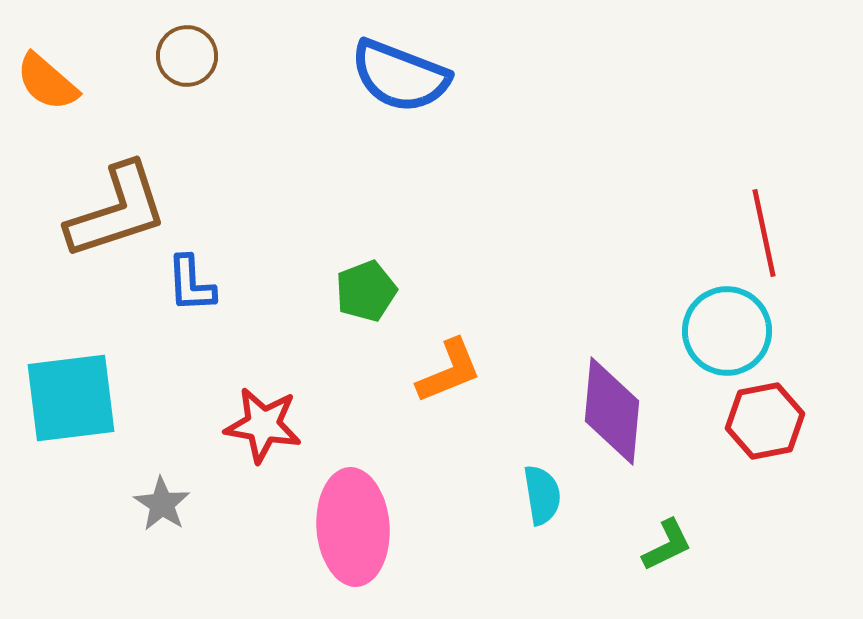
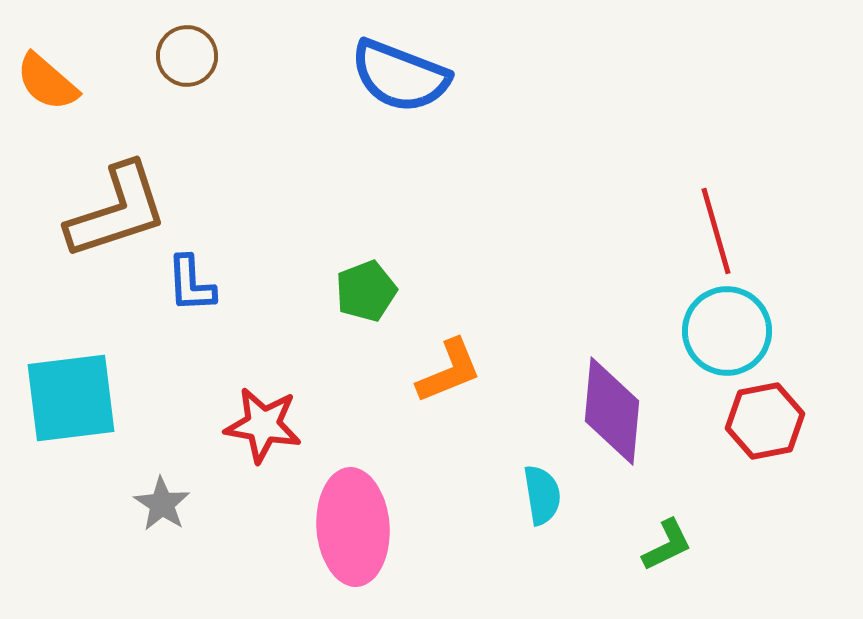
red line: moved 48 px left, 2 px up; rotated 4 degrees counterclockwise
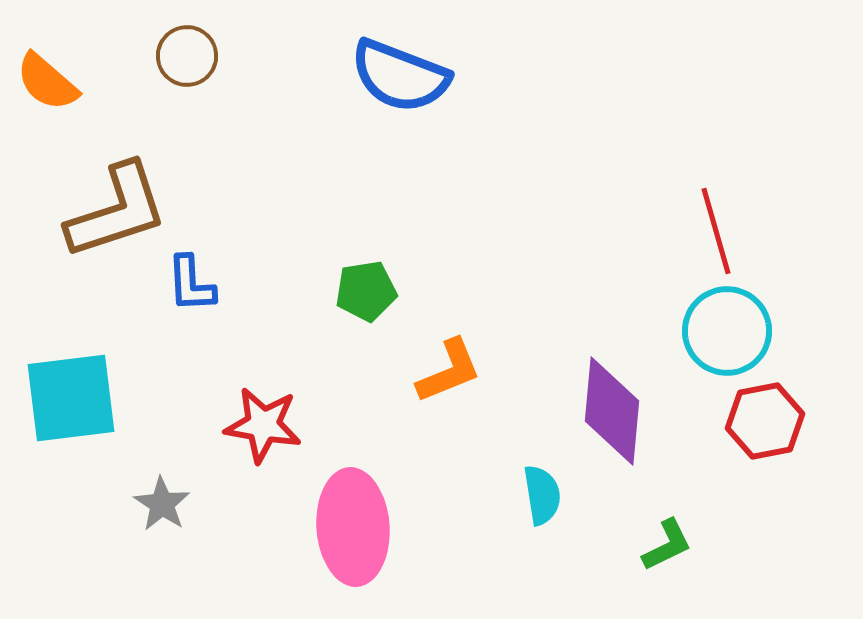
green pentagon: rotated 12 degrees clockwise
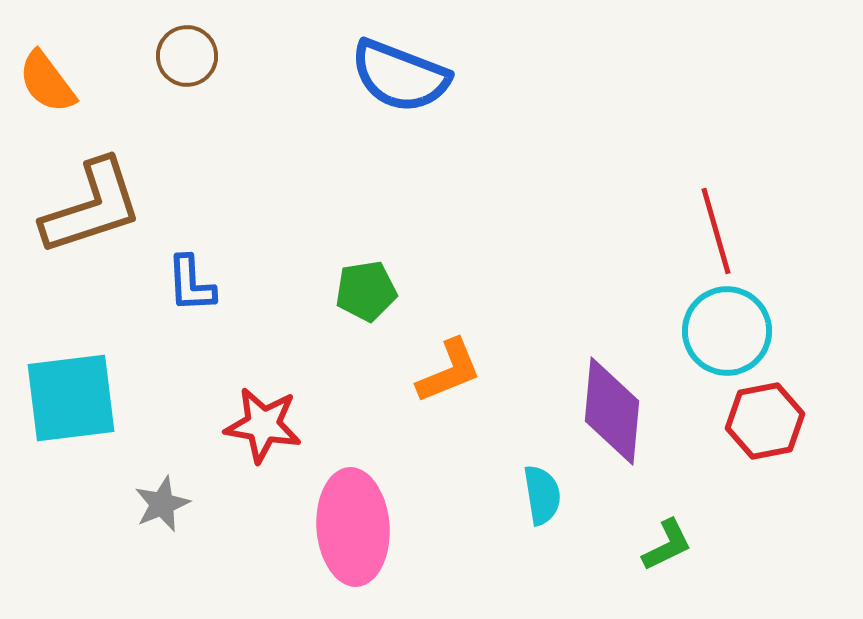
orange semicircle: rotated 12 degrees clockwise
brown L-shape: moved 25 px left, 4 px up
gray star: rotated 16 degrees clockwise
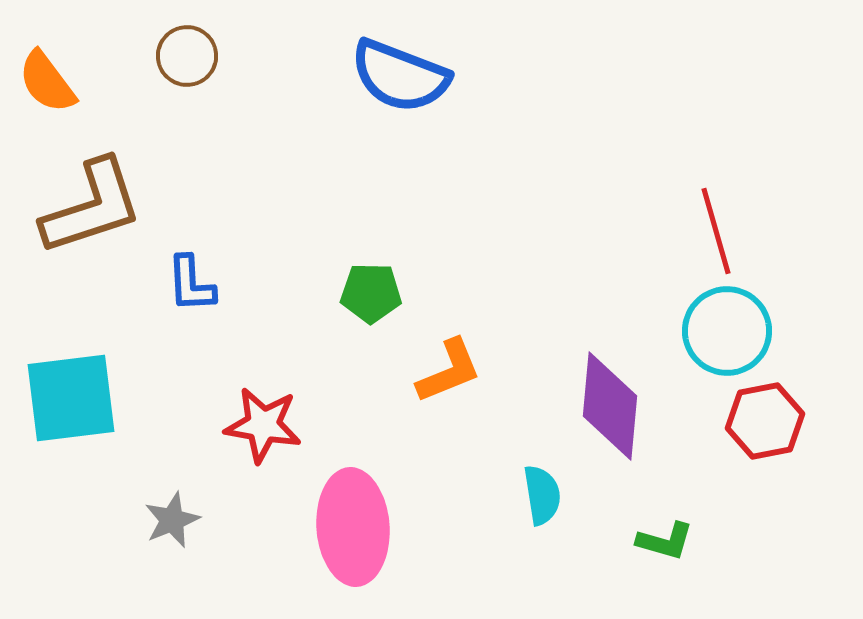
green pentagon: moved 5 px right, 2 px down; rotated 10 degrees clockwise
purple diamond: moved 2 px left, 5 px up
gray star: moved 10 px right, 16 px down
green L-shape: moved 2 px left, 4 px up; rotated 42 degrees clockwise
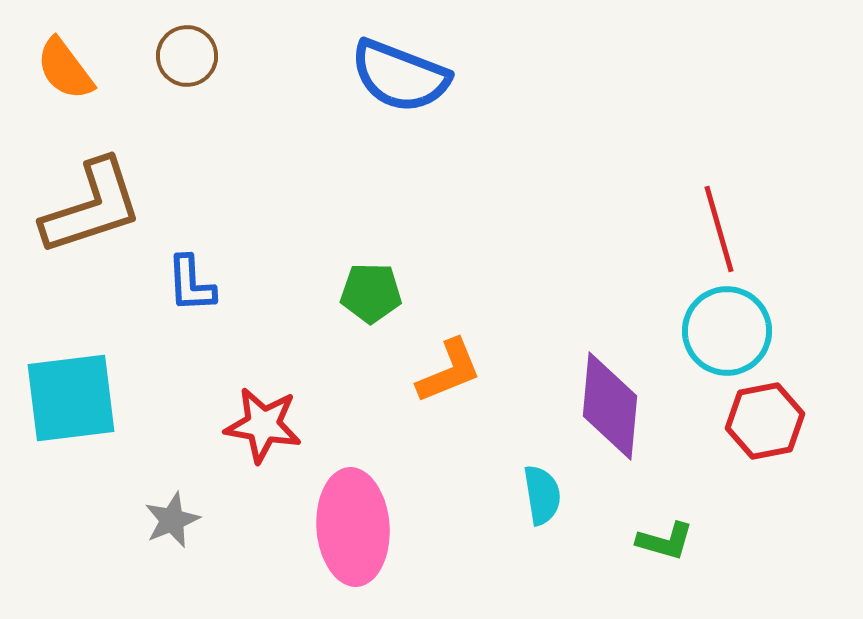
orange semicircle: moved 18 px right, 13 px up
red line: moved 3 px right, 2 px up
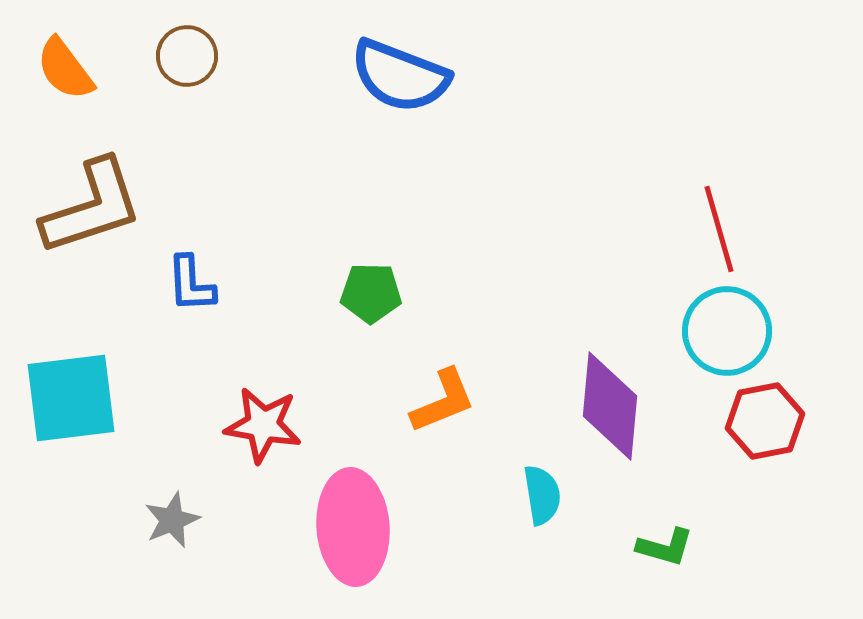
orange L-shape: moved 6 px left, 30 px down
green L-shape: moved 6 px down
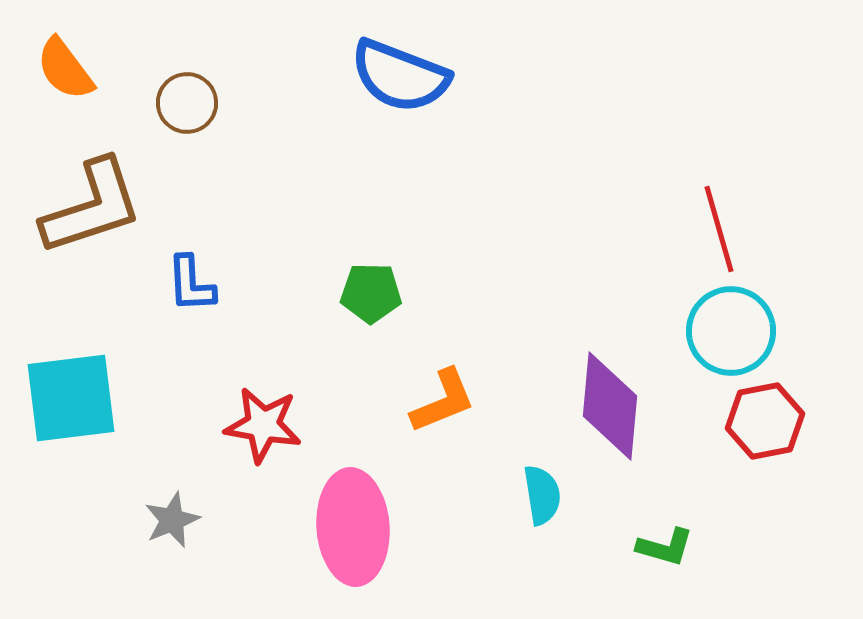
brown circle: moved 47 px down
cyan circle: moved 4 px right
